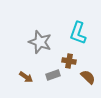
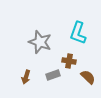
brown arrow: rotated 72 degrees clockwise
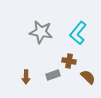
cyan L-shape: rotated 20 degrees clockwise
gray star: moved 1 px right, 10 px up; rotated 10 degrees counterclockwise
brown arrow: rotated 16 degrees counterclockwise
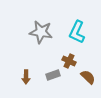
cyan L-shape: moved 1 px left, 1 px up; rotated 15 degrees counterclockwise
brown cross: rotated 16 degrees clockwise
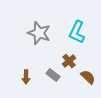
gray star: moved 2 px left, 1 px down; rotated 10 degrees clockwise
brown cross: rotated 24 degrees clockwise
gray rectangle: rotated 56 degrees clockwise
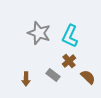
cyan L-shape: moved 7 px left, 4 px down
brown arrow: moved 2 px down
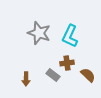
brown cross: moved 2 px left, 2 px down; rotated 32 degrees clockwise
brown semicircle: moved 2 px up
